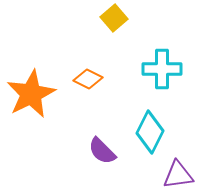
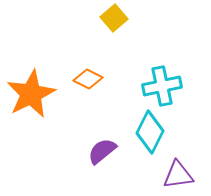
cyan cross: moved 17 px down; rotated 12 degrees counterclockwise
purple semicircle: rotated 96 degrees clockwise
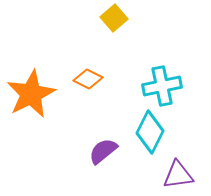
purple semicircle: moved 1 px right
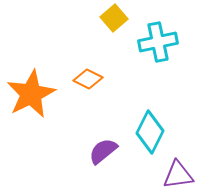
cyan cross: moved 4 px left, 44 px up
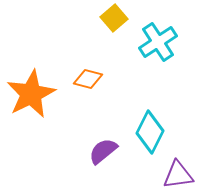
cyan cross: rotated 21 degrees counterclockwise
orange diamond: rotated 12 degrees counterclockwise
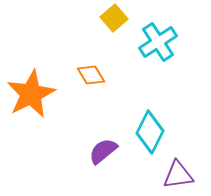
orange diamond: moved 3 px right, 4 px up; rotated 44 degrees clockwise
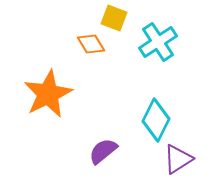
yellow square: rotated 28 degrees counterclockwise
orange diamond: moved 31 px up
orange star: moved 17 px right
cyan diamond: moved 6 px right, 12 px up
purple triangle: moved 16 px up; rotated 24 degrees counterclockwise
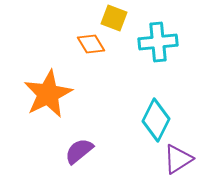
cyan cross: rotated 27 degrees clockwise
purple semicircle: moved 24 px left
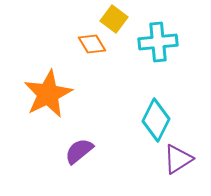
yellow square: moved 1 px down; rotated 16 degrees clockwise
orange diamond: moved 1 px right
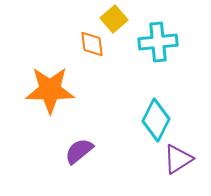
yellow square: rotated 12 degrees clockwise
orange diamond: rotated 24 degrees clockwise
orange star: moved 2 px right, 4 px up; rotated 27 degrees clockwise
